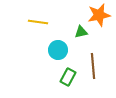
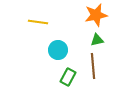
orange star: moved 3 px left
green triangle: moved 16 px right, 8 px down
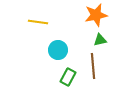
green triangle: moved 3 px right
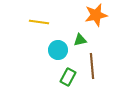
yellow line: moved 1 px right
green triangle: moved 20 px left
brown line: moved 1 px left
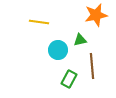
green rectangle: moved 1 px right, 2 px down
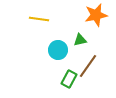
yellow line: moved 3 px up
brown line: moved 4 px left; rotated 40 degrees clockwise
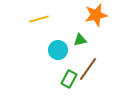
yellow line: rotated 24 degrees counterclockwise
brown line: moved 3 px down
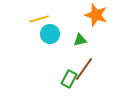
orange star: rotated 30 degrees clockwise
cyan circle: moved 8 px left, 16 px up
brown line: moved 4 px left
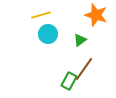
yellow line: moved 2 px right, 4 px up
cyan circle: moved 2 px left
green triangle: rotated 24 degrees counterclockwise
green rectangle: moved 2 px down
